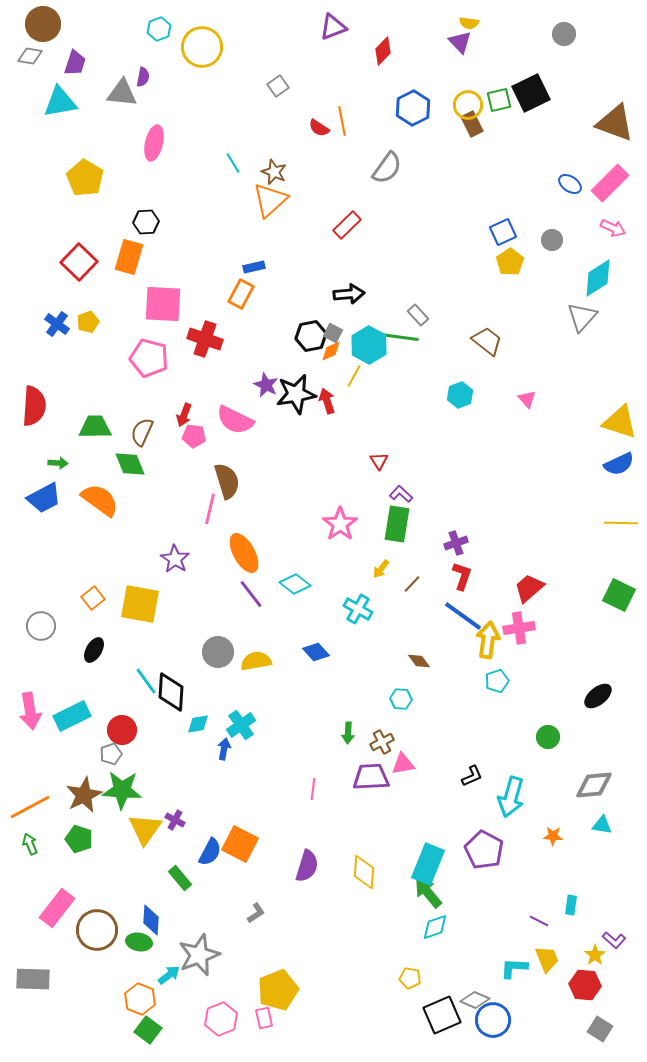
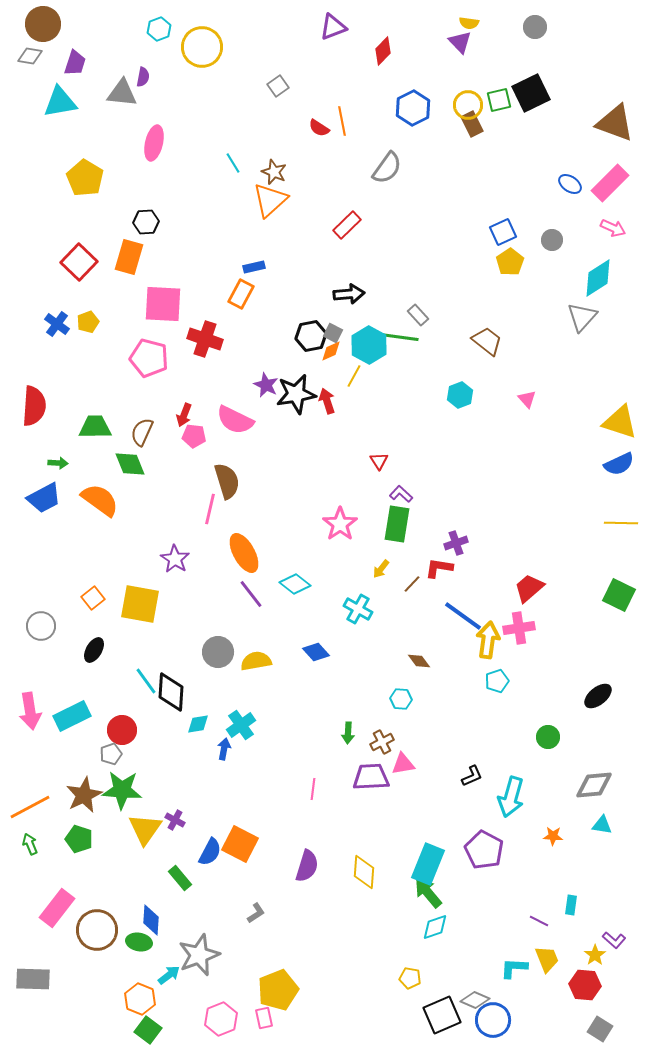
gray circle at (564, 34): moved 29 px left, 7 px up
red L-shape at (462, 576): moved 23 px left, 8 px up; rotated 100 degrees counterclockwise
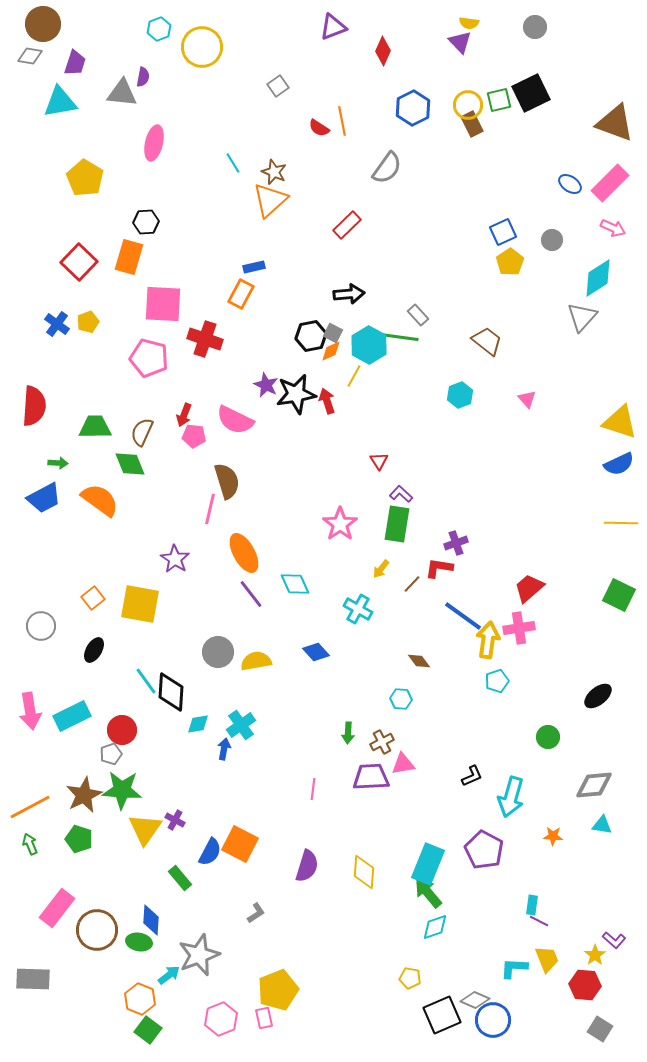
red diamond at (383, 51): rotated 20 degrees counterclockwise
cyan diamond at (295, 584): rotated 28 degrees clockwise
cyan rectangle at (571, 905): moved 39 px left
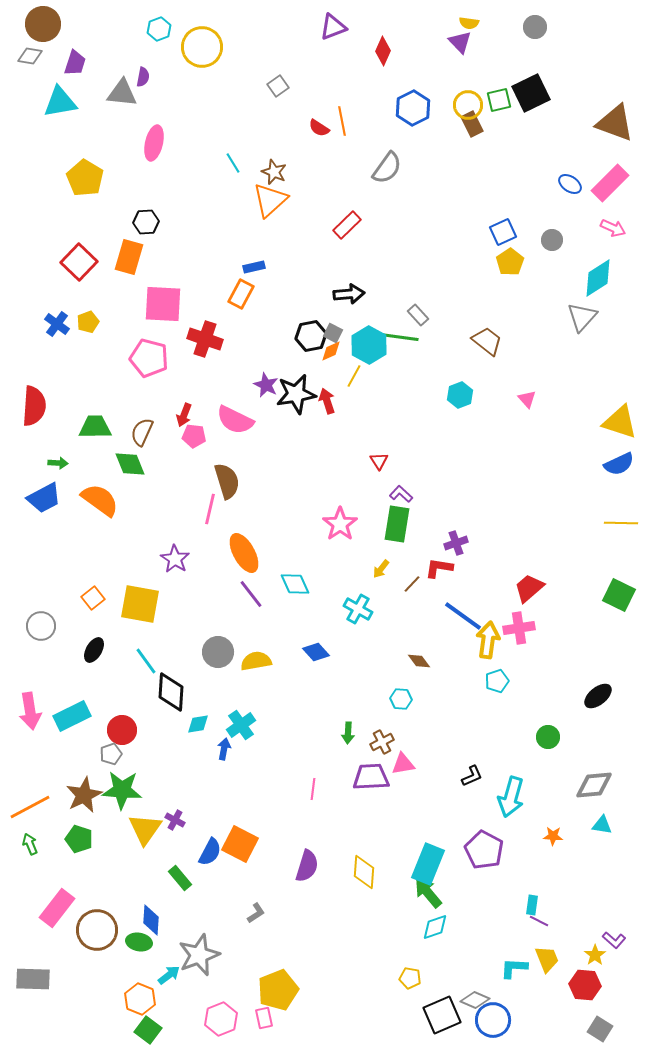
cyan line at (146, 681): moved 20 px up
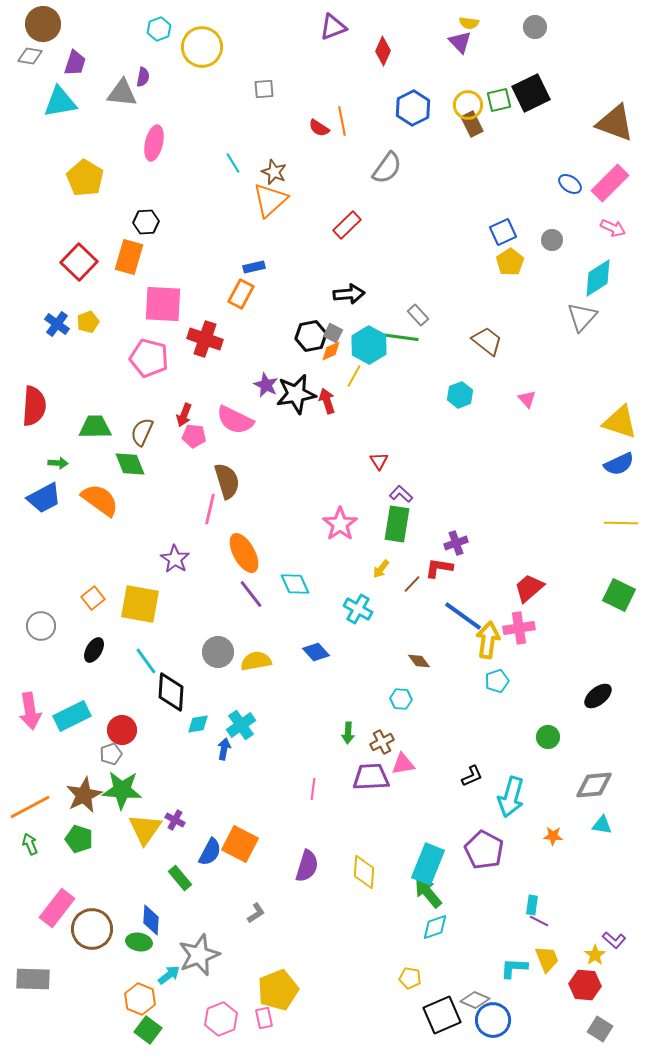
gray square at (278, 86): moved 14 px left, 3 px down; rotated 30 degrees clockwise
brown circle at (97, 930): moved 5 px left, 1 px up
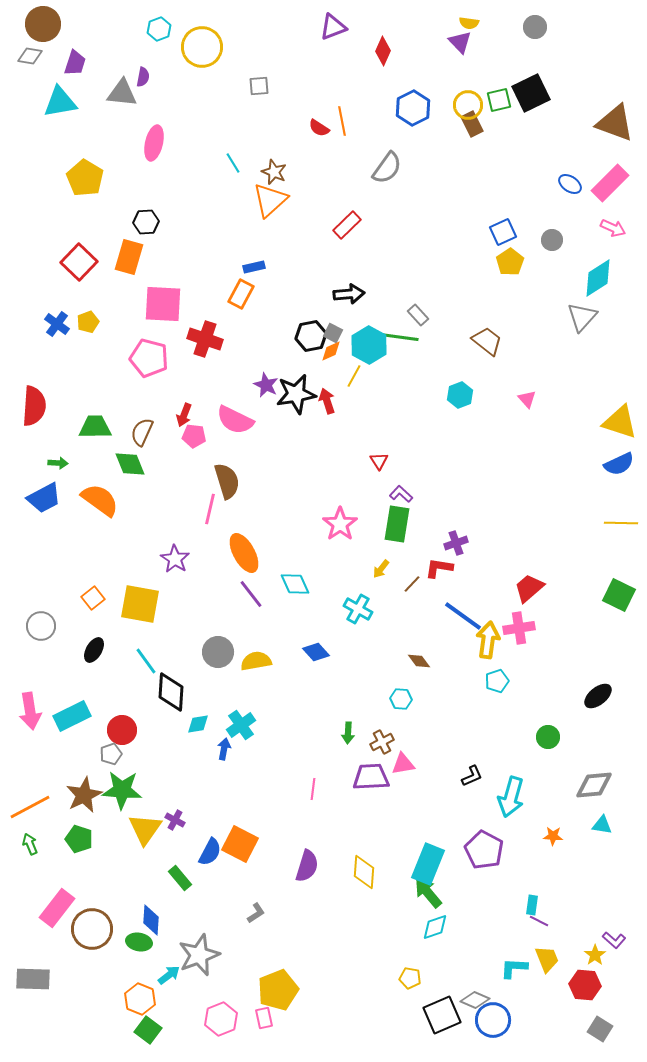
gray square at (264, 89): moved 5 px left, 3 px up
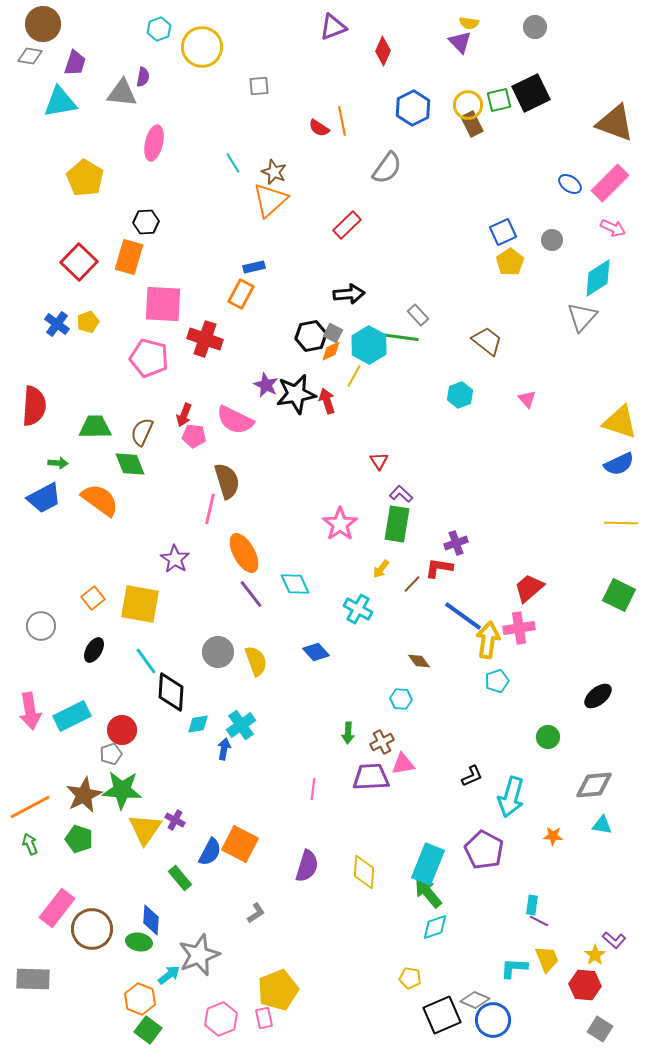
yellow semicircle at (256, 661): rotated 80 degrees clockwise
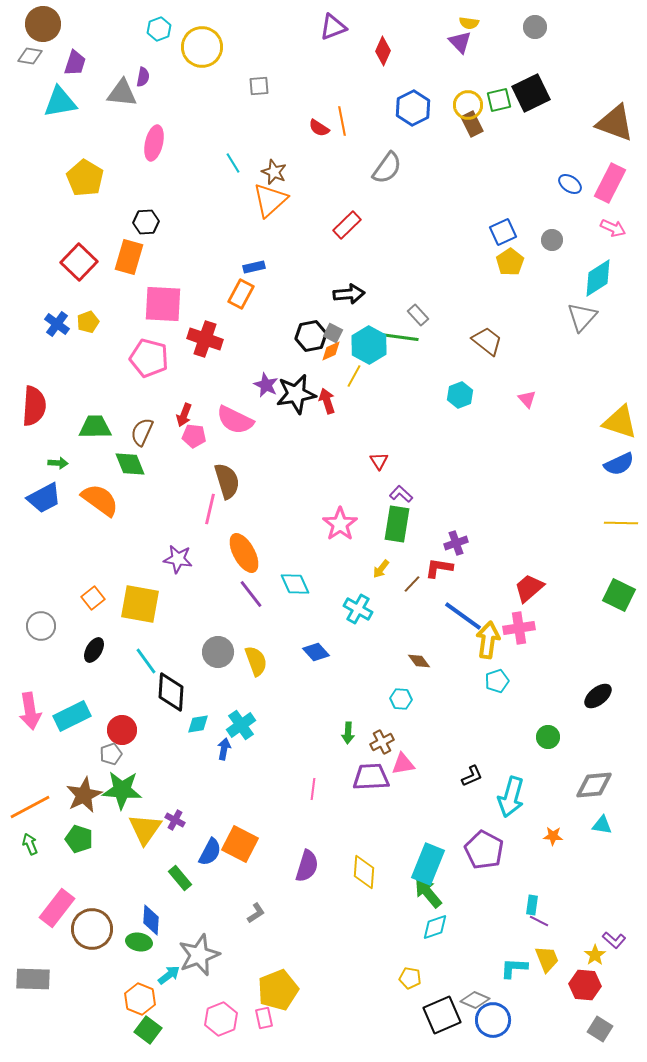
pink rectangle at (610, 183): rotated 18 degrees counterclockwise
purple star at (175, 559): moved 3 px right; rotated 24 degrees counterclockwise
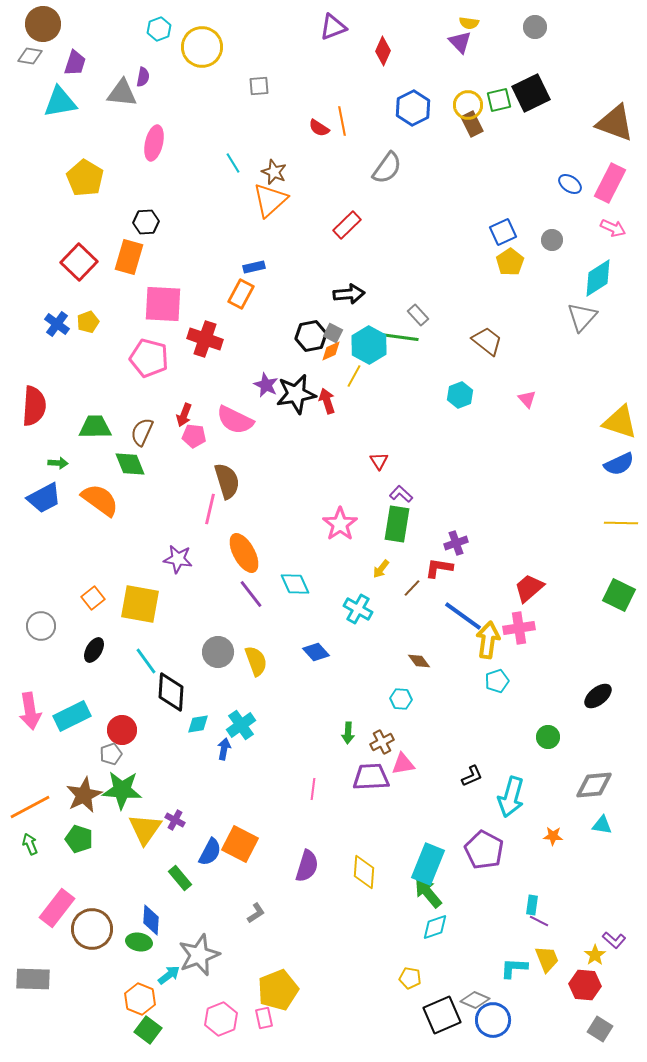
brown line at (412, 584): moved 4 px down
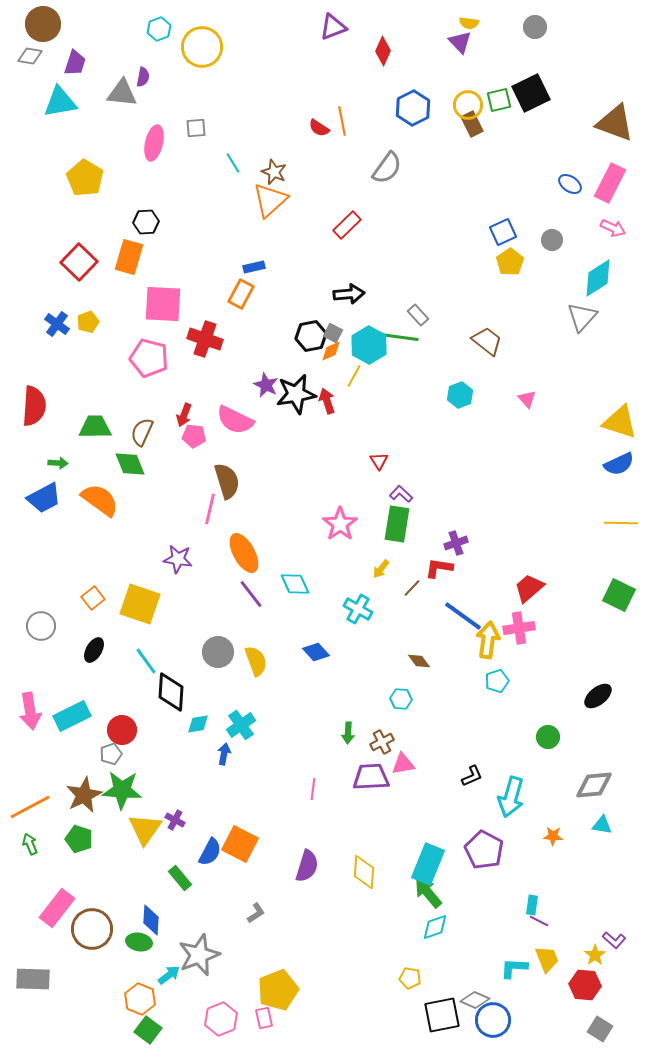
gray square at (259, 86): moved 63 px left, 42 px down
yellow square at (140, 604): rotated 9 degrees clockwise
blue arrow at (224, 749): moved 5 px down
black square at (442, 1015): rotated 12 degrees clockwise
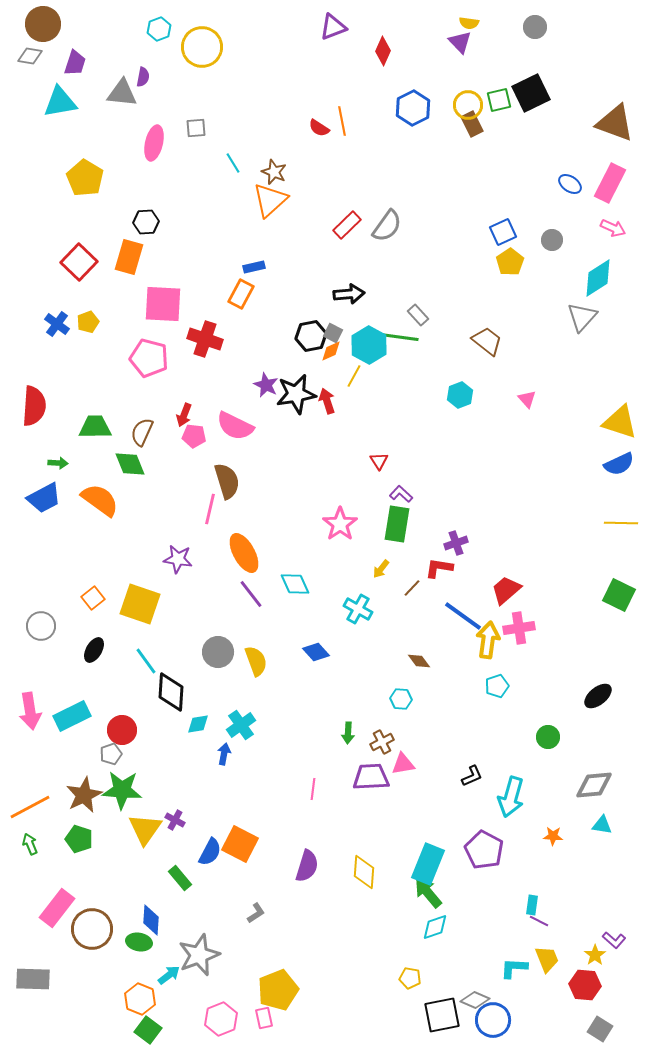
gray semicircle at (387, 168): moved 58 px down
pink semicircle at (235, 420): moved 6 px down
red trapezoid at (529, 588): moved 23 px left, 2 px down
cyan pentagon at (497, 681): moved 5 px down
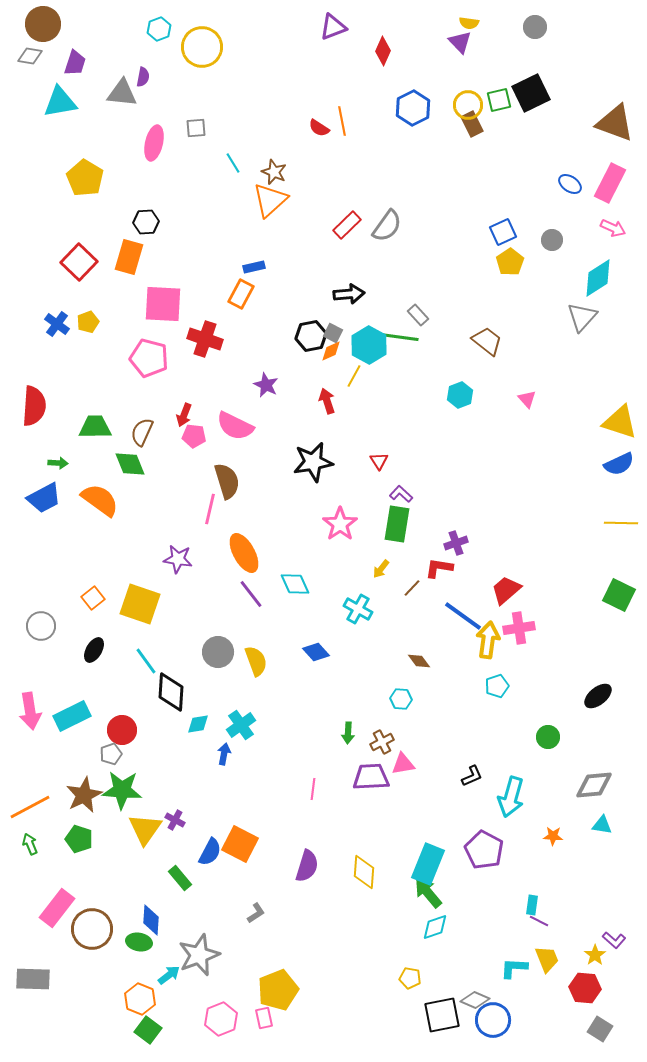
black star at (296, 394): moved 17 px right, 68 px down
red hexagon at (585, 985): moved 3 px down
